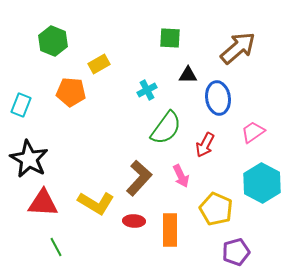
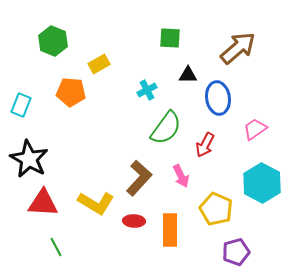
pink trapezoid: moved 2 px right, 3 px up
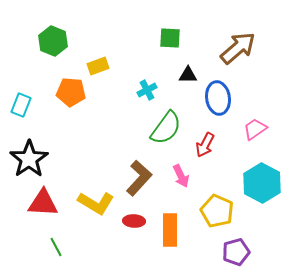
yellow rectangle: moved 1 px left, 2 px down; rotated 10 degrees clockwise
black star: rotated 9 degrees clockwise
yellow pentagon: moved 1 px right, 2 px down
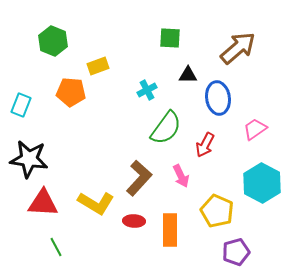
black star: rotated 30 degrees counterclockwise
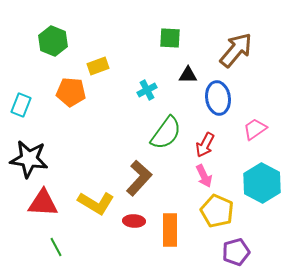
brown arrow: moved 2 px left, 2 px down; rotated 9 degrees counterclockwise
green semicircle: moved 5 px down
pink arrow: moved 23 px right
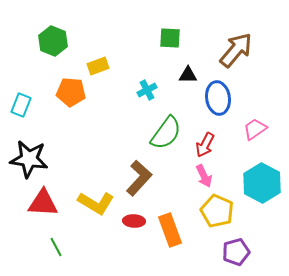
orange rectangle: rotated 20 degrees counterclockwise
